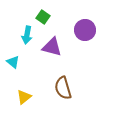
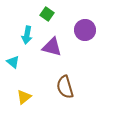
green square: moved 4 px right, 3 px up
brown semicircle: moved 2 px right, 1 px up
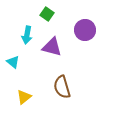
brown semicircle: moved 3 px left
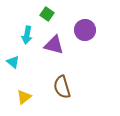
purple triangle: moved 2 px right, 2 px up
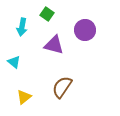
cyan arrow: moved 5 px left, 8 px up
cyan triangle: moved 1 px right
brown semicircle: rotated 50 degrees clockwise
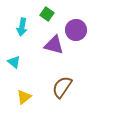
purple circle: moved 9 px left
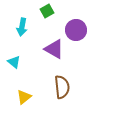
green square: moved 3 px up; rotated 24 degrees clockwise
purple triangle: moved 4 px down; rotated 15 degrees clockwise
brown semicircle: rotated 140 degrees clockwise
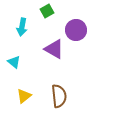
brown semicircle: moved 3 px left, 9 px down
yellow triangle: moved 1 px up
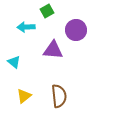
cyan arrow: moved 4 px right; rotated 78 degrees clockwise
purple triangle: moved 1 px left, 1 px down; rotated 25 degrees counterclockwise
